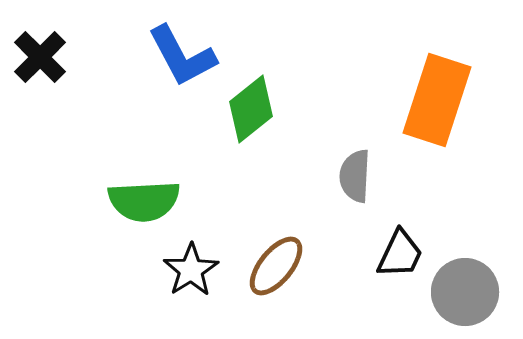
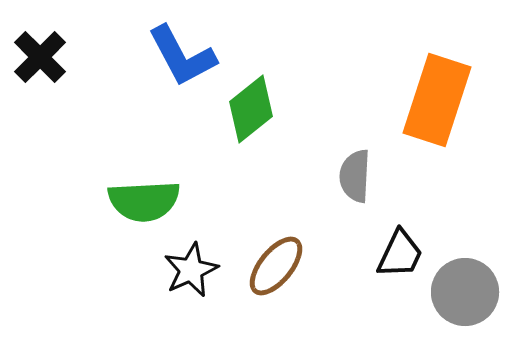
black star: rotated 8 degrees clockwise
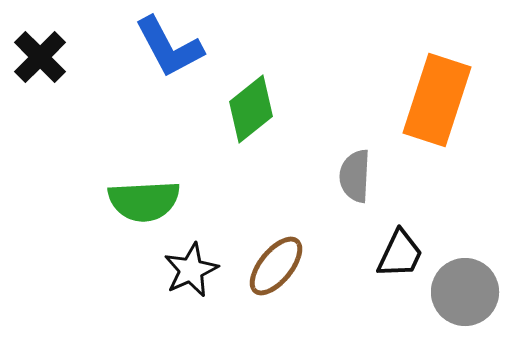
blue L-shape: moved 13 px left, 9 px up
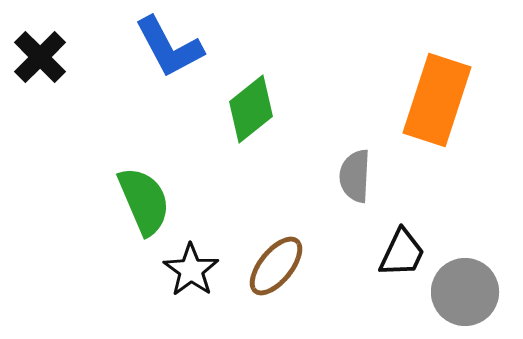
green semicircle: rotated 110 degrees counterclockwise
black trapezoid: moved 2 px right, 1 px up
black star: rotated 12 degrees counterclockwise
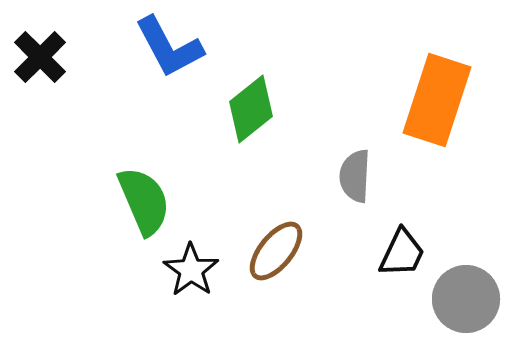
brown ellipse: moved 15 px up
gray circle: moved 1 px right, 7 px down
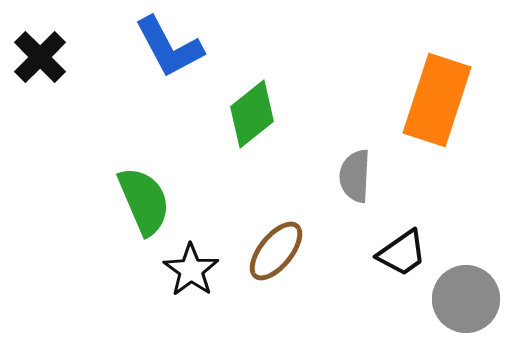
green diamond: moved 1 px right, 5 px down
black trapezoid: rotated 30 degrees clockwise
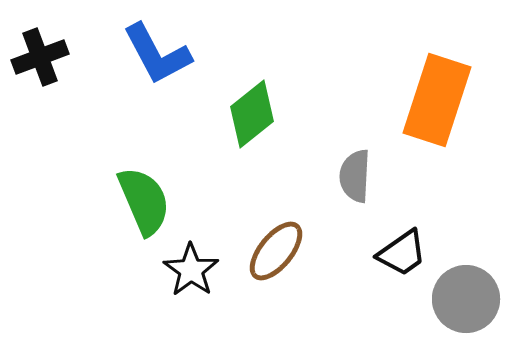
blue L-shape: moved 12 px left, 7 px down
black cross: rotated 24 degrees clockwise
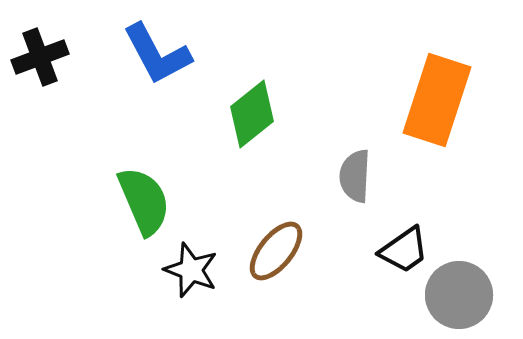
black trapezoid: moved 2 px right, 3 px up
black star: rotated 14 degrees counterclockwise
gray circle: moved 7 px left, 4 px up
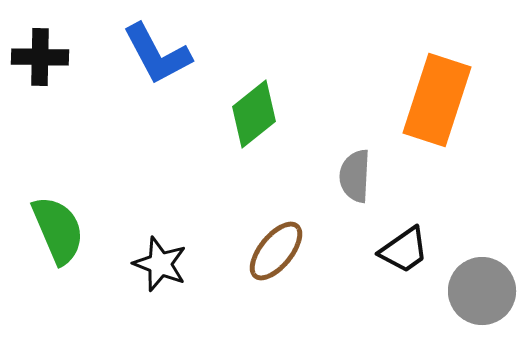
black cross: rotated 22 degrees clockwise
green diamond: moved 2 px right
green semicircle: moved 86 px left, 29 px down
black star: moved 31 px left, 6 px up
gray circle: moved 23 px right, 4 px up
